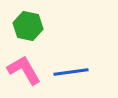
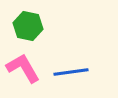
pink L-shape: moved 1 px left, 2 px up
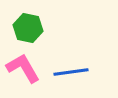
green hexagon: moved 2 px down
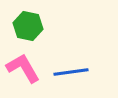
green hexagon: moved 2 px up
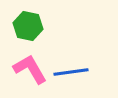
pink L-shape: moved 7 px right, 1 px down
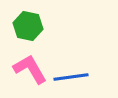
blue line: moved 5 px down
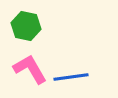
green hexagon: moved 2 px left
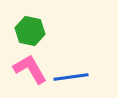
green hexagon: moved 4 px right, 5 px down
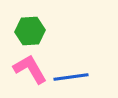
green hexagon: rotated 16 degrees counterclockwise
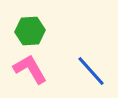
blue line: moved 20 px right, 6 px up; rotated 56 degrees clockwise
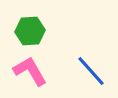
pink L-shape: moved 2 px down
